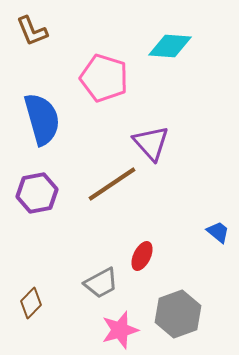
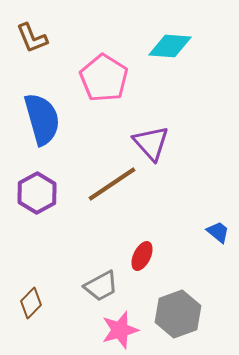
brown L-shape: moved 7 px down
pink pentagon: rotated 15 degrees clockwise
purple hexagon: rotated 18 degrees counterclockwise
gray trapezoid: moved 3 px down
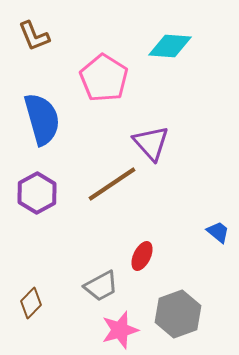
brown L-shape: moved 2 px right, 2 px up
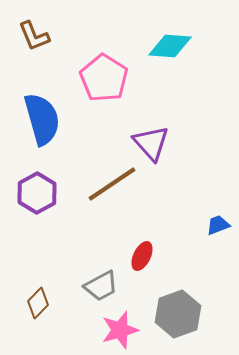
blue trapezoid: moved 7 px up; rotated 60 degrees counterclockwise
brown diamond: moved 7 px right
